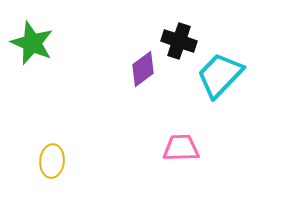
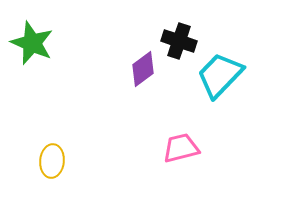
pink trapezoid: rotated 12 degrees counterclockwise
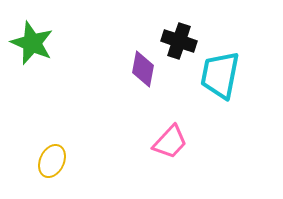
purple diamond: rotated 42 degrees counterclockwise
cyan trapezoid: rotated 33 degrees counterclockwise
pink trapezoid: moved 11 px left, 6 px up; rotated 147 degrees clockwise
yellow ellipse: rotated 20 degrees clockwise
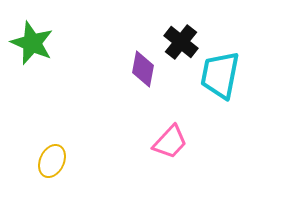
black cross: moved 2 px right, 1 px down; rotated 20 degrees clockwise
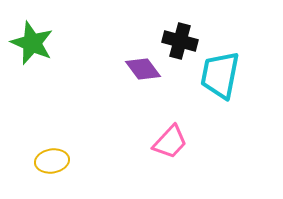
black cross: moved 1 px left, 1 px up; rotated 24 degrees counterclockwise
purple diamond: rotated 48 degrees counterclockwise
yellow ellipse: rotated 56 degrees clockwise
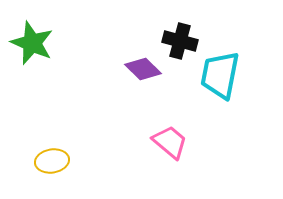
purple diamond: rotated 9 degrees counterclockwise
pink trapezoid: rotated 93 degrees counterclockwise
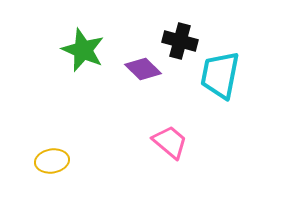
green star: moved 51 px right, 7 px down
